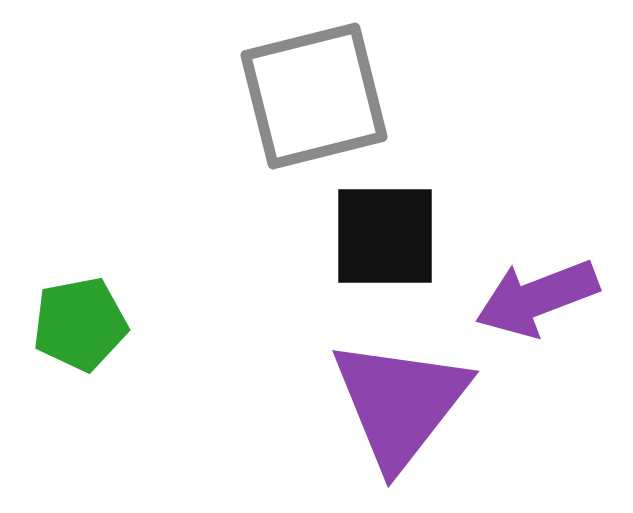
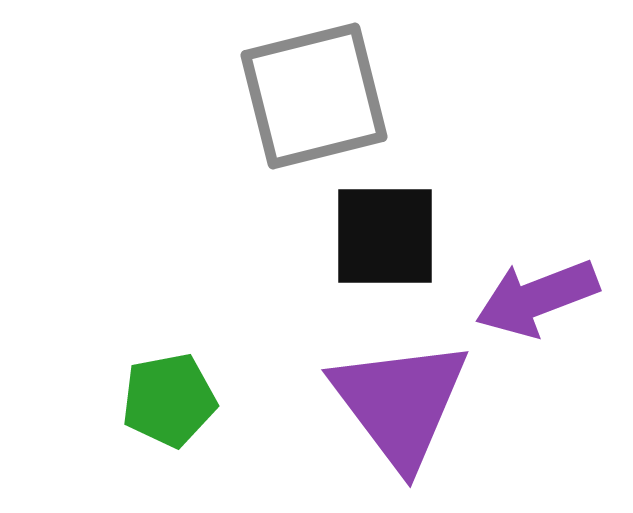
green pentagon: moved 89 px right, 76 px down
purple triangle: rotated 15 degrees counterclockwise
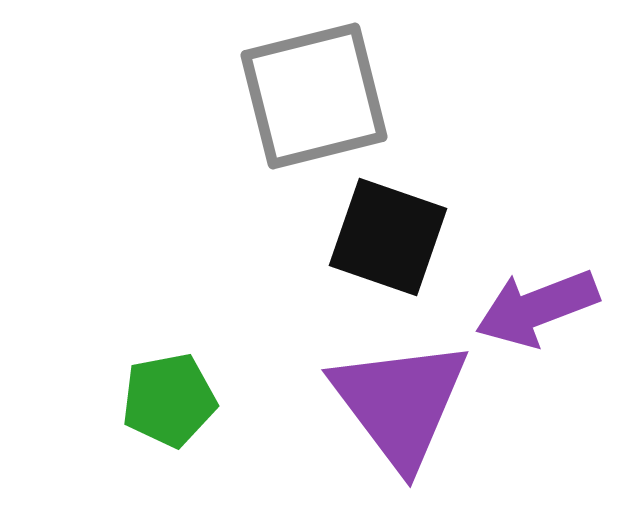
black square: moved 3 px right, 1 px down; rotated 19 degrees clockwise
purple arrow: moved 10 px down
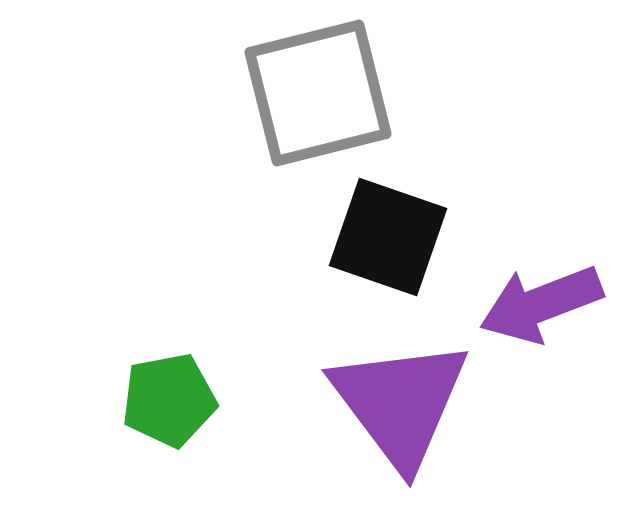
gray square: moved 4 px right, 3 px up
purple arrow: moved 4 px right, 4 px up
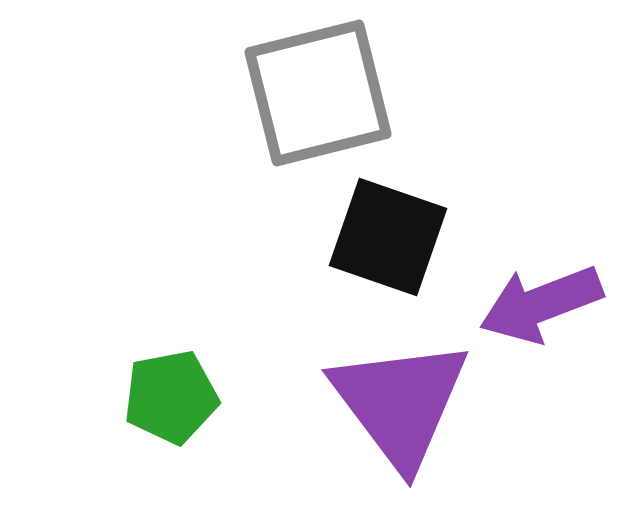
green pentagon: moved 2 px right, 3 px up
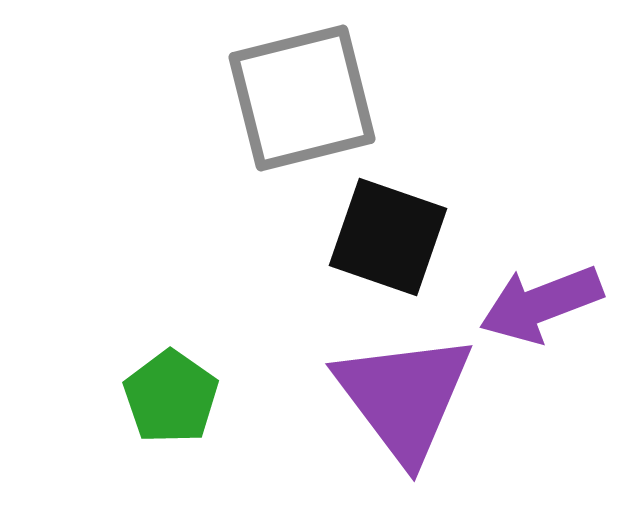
gray square: moved 16 px left, 5 px down
green pentagon: rotated 26 degrees counterclockwise
purple triangle: moved 4 px right, 6 px up
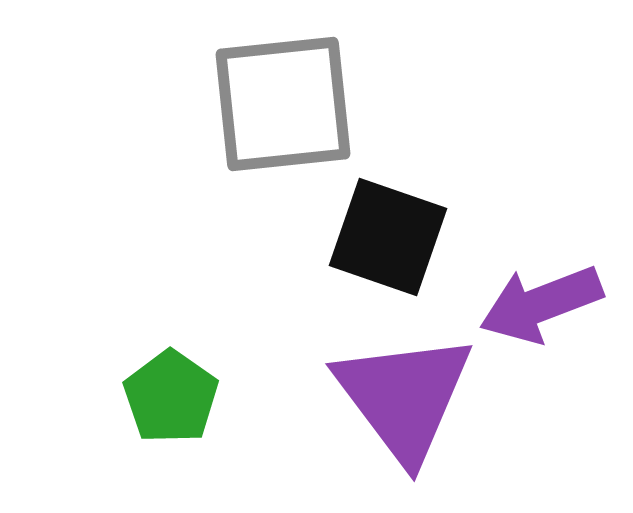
gray square: moved 19 px left, 6 px down; rotated 8 degrees clockwise
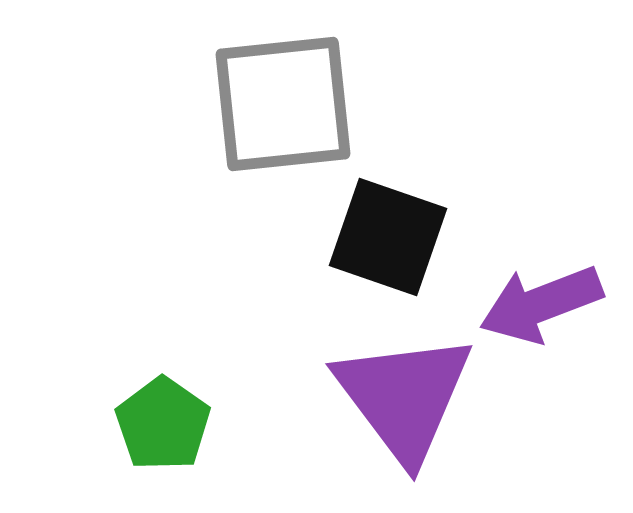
green pentagon: moved 8 px left, 27 px down
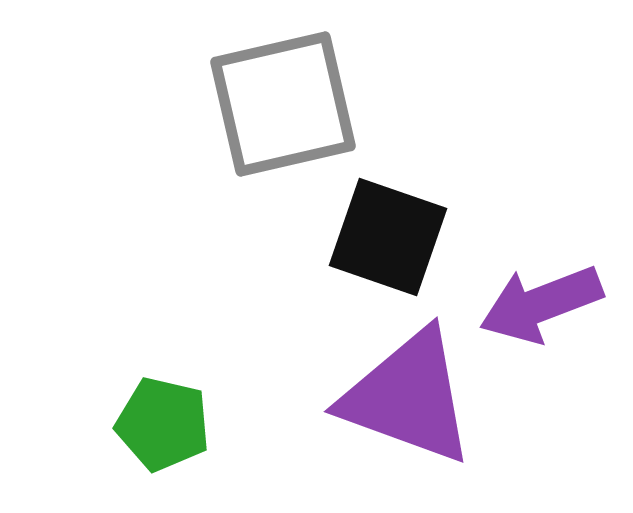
gray square: rotated 7 degrees counterclockwise
purple triangle: moved 4 px right; rotated 33 degrees counterclockwise
green pentagon: rotated 22 degrees counterclockwise
